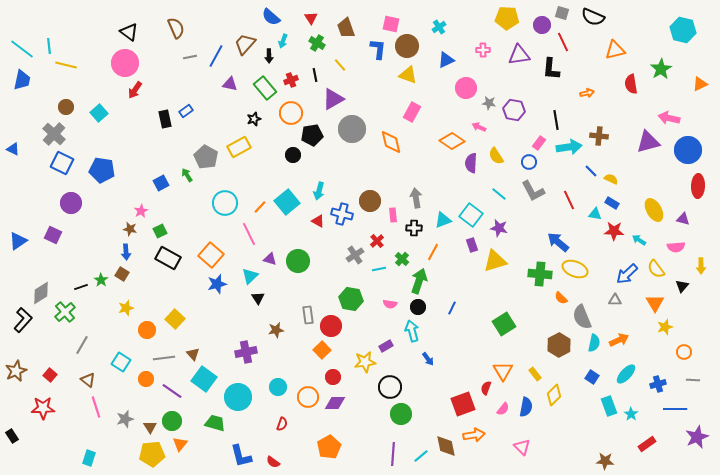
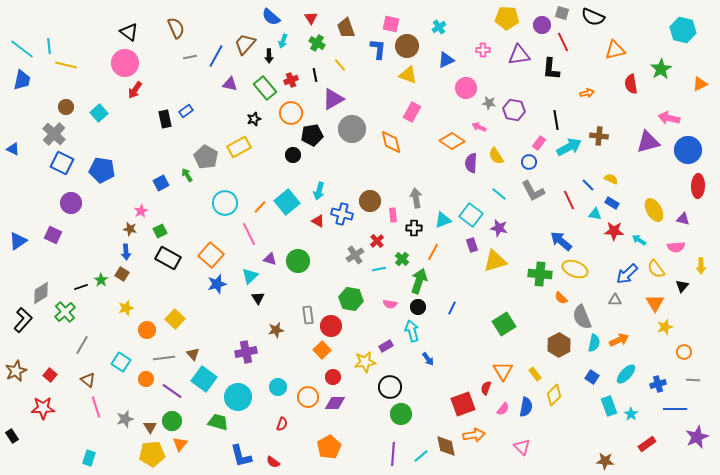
cyan arrow at (569, 147): rotated 20 degrees counterclockwise
blue line at (591, 171): moved 3 px left, 14 px down
blue arrow at (558, 242): moved 3 px right, 1 px up
green trapezoid at (215, 423): moved 3 px right, 1 px up
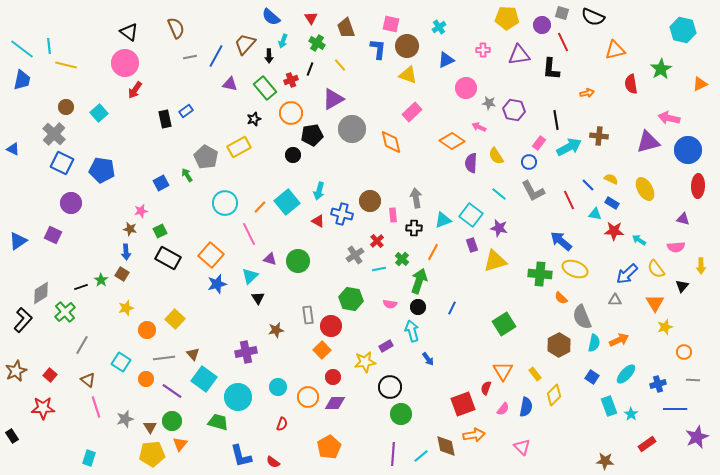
black line at (315, 75): moved 5 px left, 6 px up; rotated 32 degrees clockwise
pink rectangle at (412, 112): rotated 18 degrees clockwise
yellow ellipse at (654, 210): moved 9 px left, 21 px up
pink star at (141, 211): rotated 16 degrees clockwise
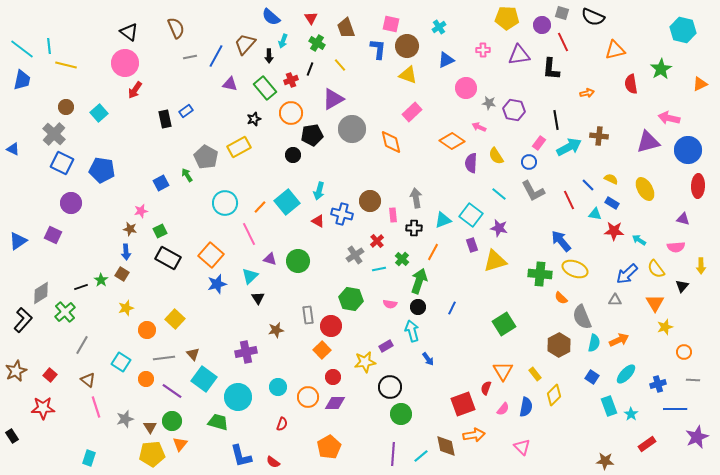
blue arrow at (561, 241): rotated 10 degrees clockwise
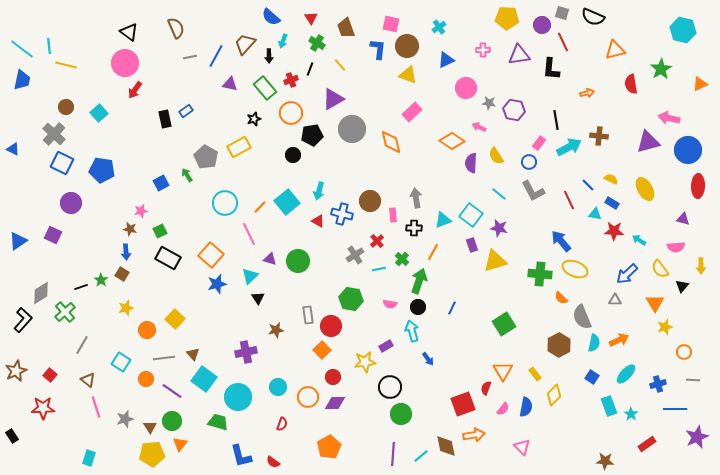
yellow semicircle at (656, 269): moved 4 px right
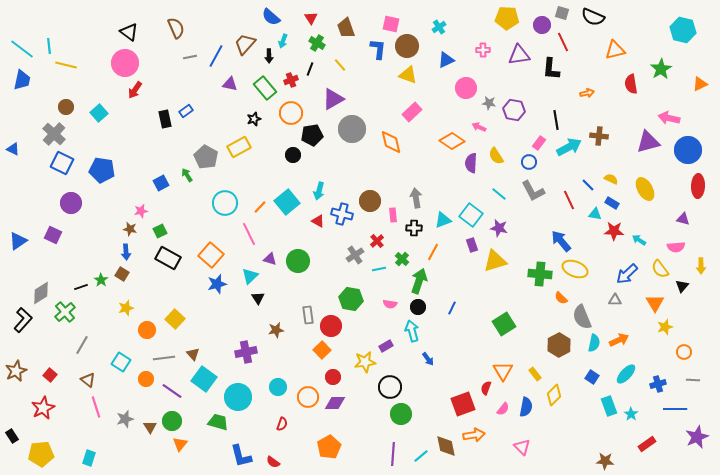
red star at (43, 408): rotated 25 degrees counterclockwise
yellow pentagon at (152, 454): moved 111 px left
